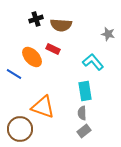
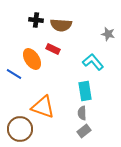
black cross: moved 1 px down; rotated 24 degrees clockwise
orange ellipse: moved 2 px down; rotated 10 degrees clockwise
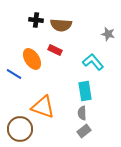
red rectangle: moved 2 px right, 1 px down
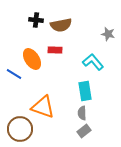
brown semicircle: rotated 15 degrees counterclockwise
red rectangle: rotated 24 degrees counterclockwise
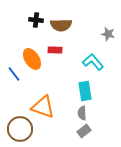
brown semicircle: rotated 10 degrees clockwise
blue line: rotated 21 degrees clockwise
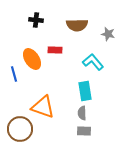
brown semicircle: moved 16 px right
blue line: rotated 21 degrees clockwise
gray rectangle: rotated 40 degrees clockwise
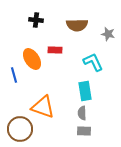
cyan L-shape: rotated 15 degrees clockwise
blue line: moved 1 px down
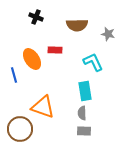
black cross: moved 3 px up; rotated 16 degrees clockwise
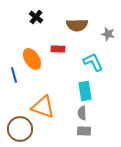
black cross: rotated 16 degrees clockwise
red rectangle: moved 3 px right, 1 px up
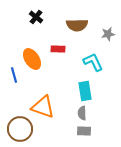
gray star: rotated 24 degrees counterclockwise
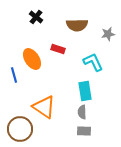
red rectangle: rotated 16 degrees clockwise
orange triangle: moved 1 px right; rotated 15 degrees clockwise
gray semicircle: moved 1 px up
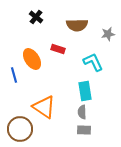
gray rectangle: moved 1 px up
